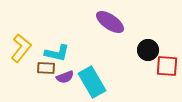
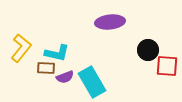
purple ellipse: rotated 40 degrees counterclockwise
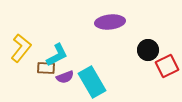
cyan L-shape: moved 2 px down; rotated 40 degrees counterclockwise
red square: rotated 30 degrees counterclockwise
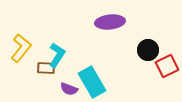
cyan L-shape: rotated 30 degrees counterclockwise
purple semicircle: moved 4 px right, 12 px down; rotated 42 degrees clockwise
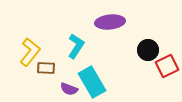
yellow L-shape: moved 9 px right, 4 px down
cyan L-shape: moved 19 px right, 9 px up
